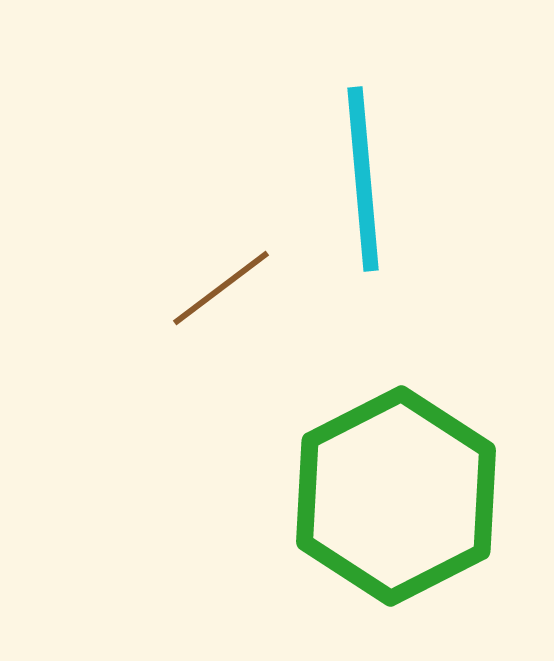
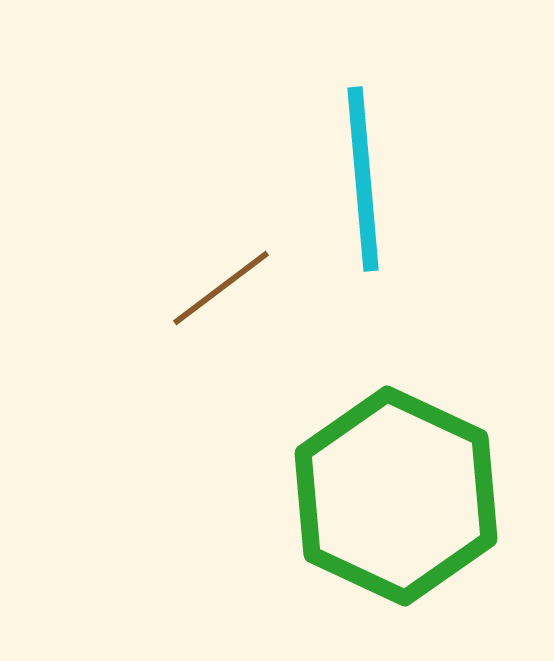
green hexagon: rotated 8 degrees counterclockwise
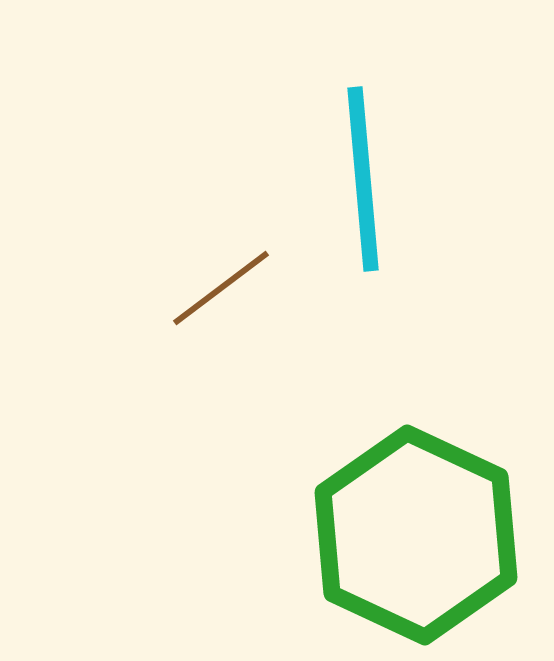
green hexagon: moved 20 px right, 39 px down
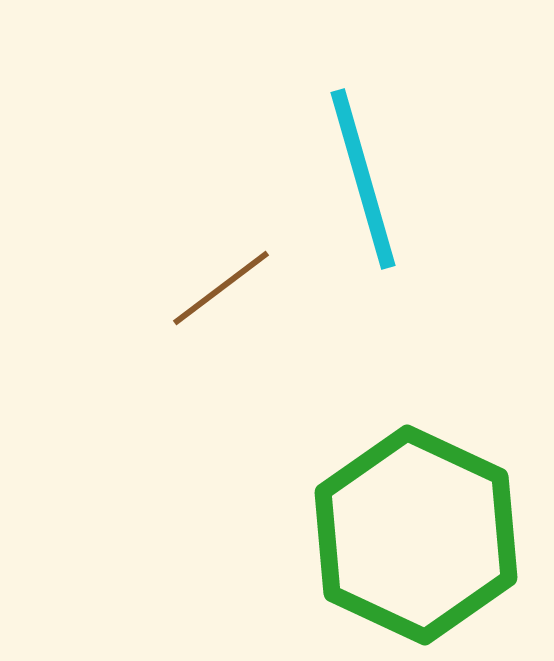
cyan line: rotated 11 degrees counterclockwise
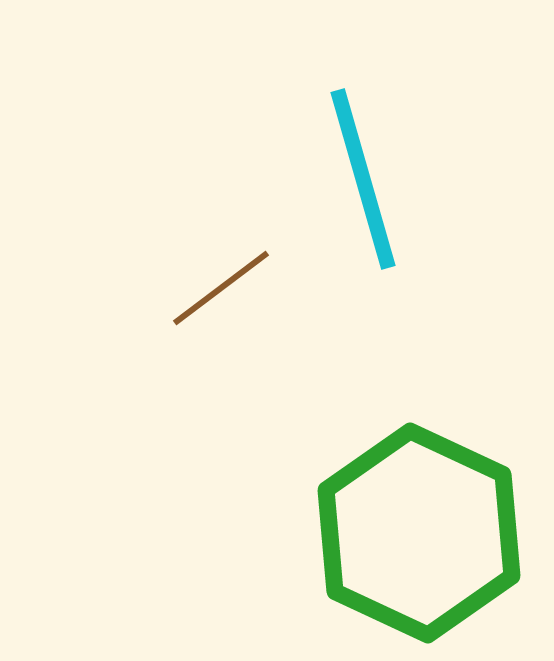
green hexagon: moved 3 px right, 2 px up
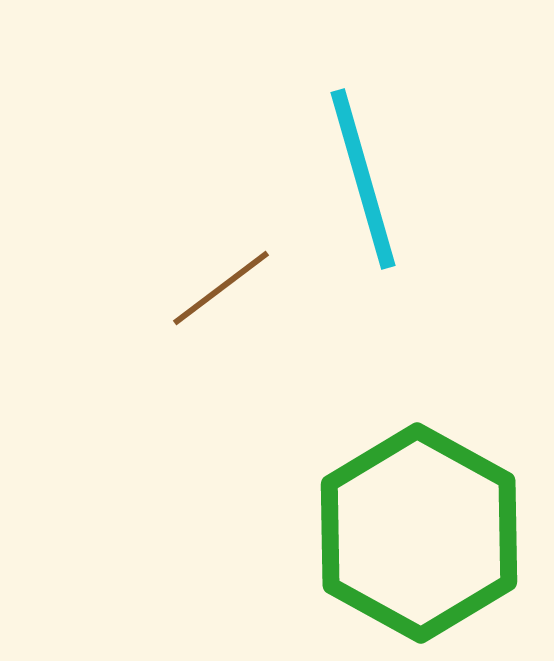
green hexagon: rotated 4 degrees clockwise
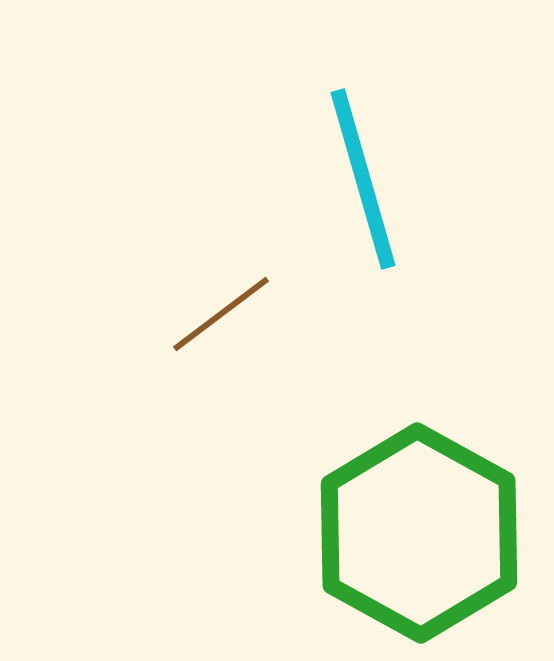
brown line: moved 26 px down
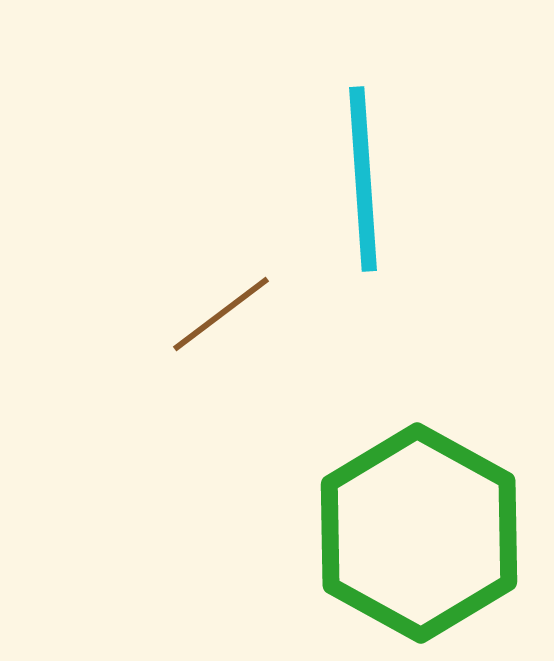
cyan line: rotated 12 degrees clockwise
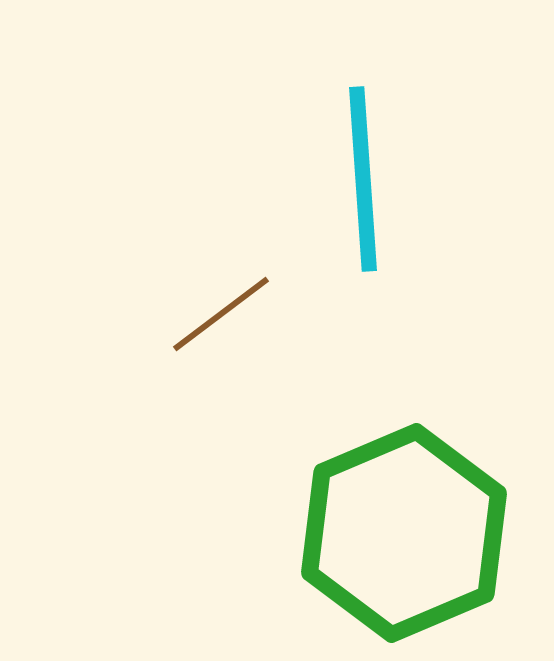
green hexagon: moved 15 px left; rotated 8 degrees clockwise
